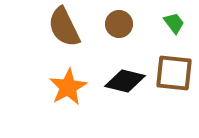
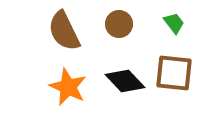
brown semicircle: moved 4 px down
black diamond: rotated 33 degrees clockwise
orange star: rotated 18 degrees counterclockwise
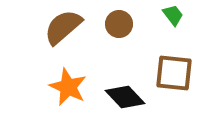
green trapezoid: moved 1 px left, 8 px up
brown semicircle: moved 1 px left, 4 px up; rotated 75 degrees clockwise
black diamond: moved 16 px down
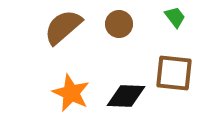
green trapezoid: moved 2 px right, 2 px down
orange star: moved 3 px right, 6 px down
black diamond: moved 1 px right, 1 px up; rotated 45 degrees counterclockwise
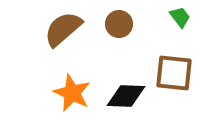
green trapezoid: moved 5 px right
brown semicircle: moved 2 px down
orange star: moved 1 px right
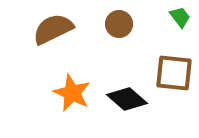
brown semicircle: moved 10 px left; rotated 15 degrees clockwise
black diamond: moved 1 px right, 3 px down; rotated 39 degrees clockwise
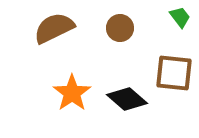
brown circle: moved 1 px right, 4 px down
brown semicircle: moved 1 px right, 1 px up
orange star: rotated 12 degrees clockwise
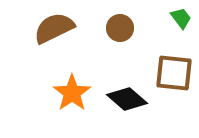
green trapezoid: moved 1 px right, 1 px down
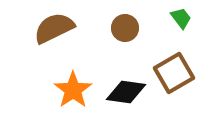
brown circle: moved 5 px right
brown square: rotated 36 degrees counterclockwise
orange star: moved 1 px right, 3 px up
black diamond: moved 1 px left, 7 px up; rotated 33 degrees counterclockwise
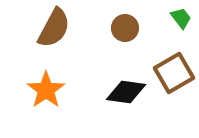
brown semicircle: rotated 144 degrees clockwise
orange star: moved 27 px left
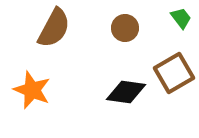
orange star: moved 14 px left; rotated 15 degrees counterclockwise
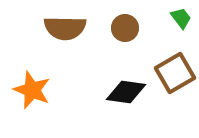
brown semicircle: moved 11 px right; rotated 63 degrees clockwise
brown square: moved 1 px right
